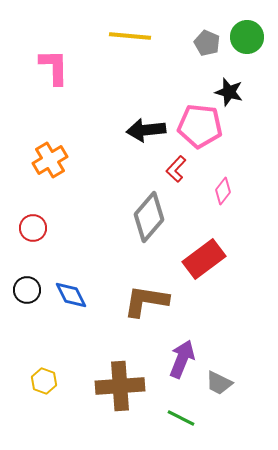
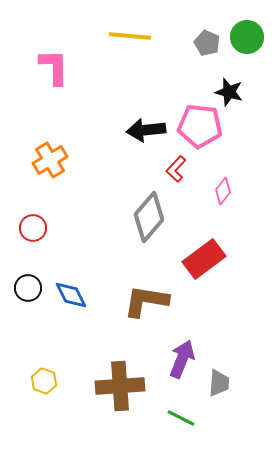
black circle: moved 1 px right, 2 px up
gray trapezoid: rotated 112 degrees counterclockwise
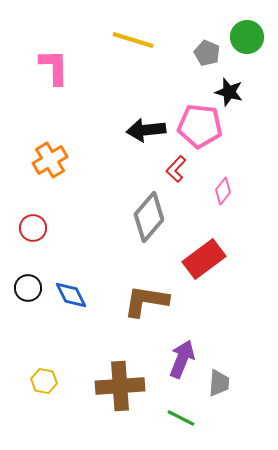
yellow line: moved 3 px right, 4 px down; rotated 12 degrees clockwise
gray pentagon: moved 10 px down
yellow hexagon: rotated 10 degrees counterclockwise
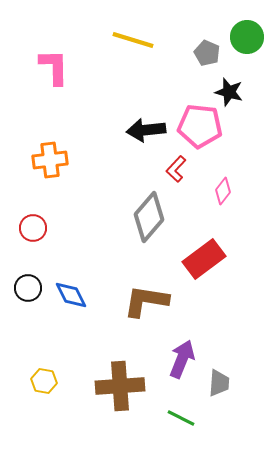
orange cross: rotated 24 degrees clockwise
